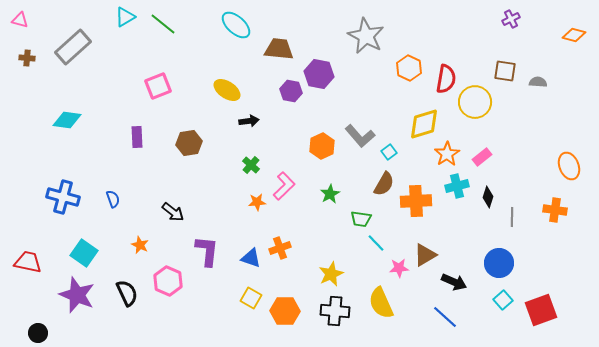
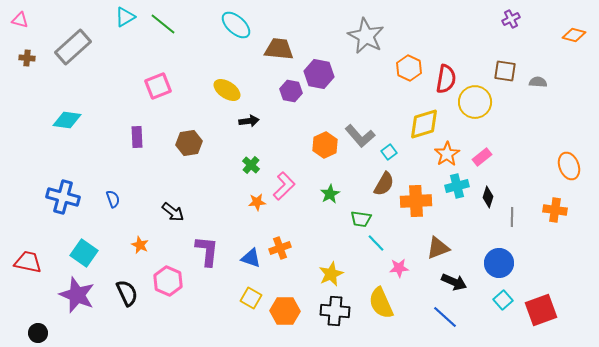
orange hexagon at (322, 146): moved 3 px right, 1 px up
brown triangle at (425, 255): moved 13 px right, 7 px up; rotated 10 degrees clockwise
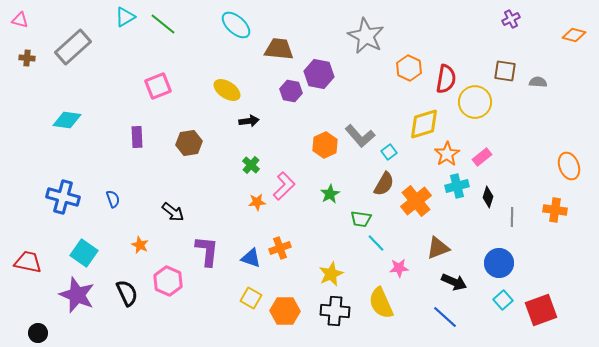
orange cross at (416, 201): rotated 36 degrees counterclockwise
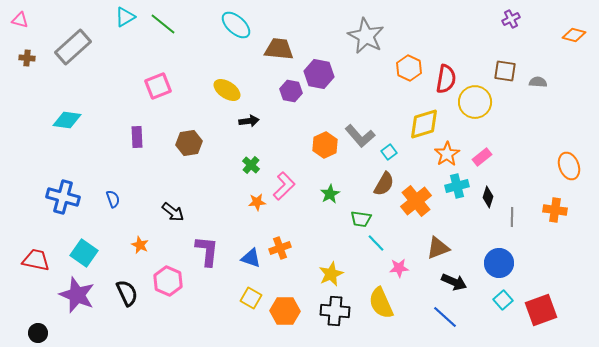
red trapezoid at (28, 262): moved 8 px right, 2 px up
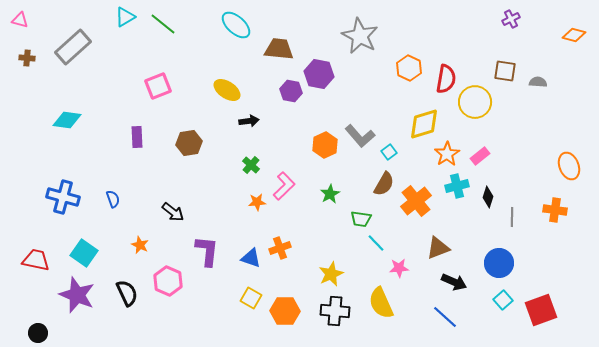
gray star at (366, 36): moved 6 px left
pink rectangle at (482, 157): moved 2 px left, 1 px up
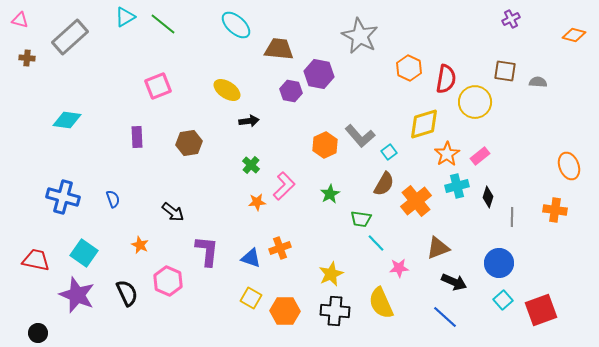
gray rectangle at (73, 47): moved 3 px left, 10 px up
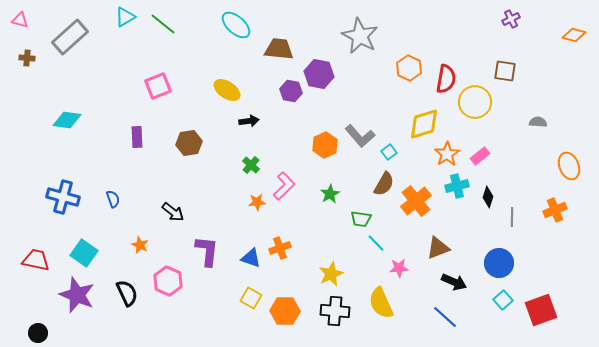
gray semicircle at (538, 82): moved 40 px down
orange cross at (555, 210): rotated 30 degrees counterclockwise
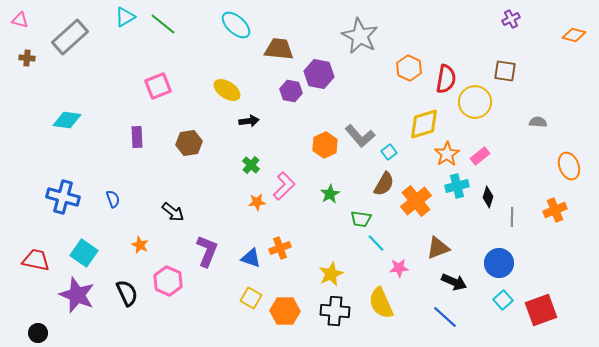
purple L-shape at (207, 251): rotated 16 degrees clockwise
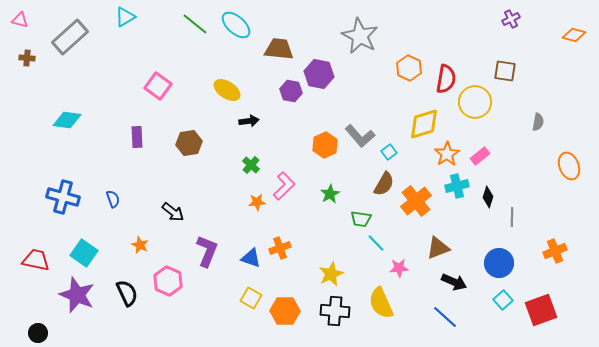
green line at (163, 24): moved 32 px right
pink square at (158, 86): rotated 32 degrees counterclockwise
gray semicircle at (538, 122): rotated 96 degrees clockwise
orange cross at (555, 210): moved 41 px down
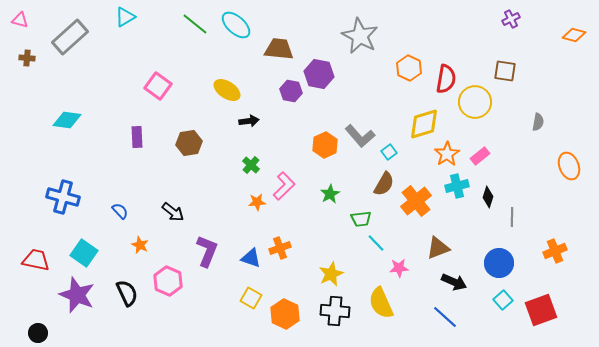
blue semicircle at (113, 199): moved 7 px right, 12 px down; rotated 24 degrees counterclockwise
green trapezoid at (361, 219): rotated 15 degrees counterclockwise
orange hexagon at (285, 311): moved 3 px down; rotated 24 degrees clockwise
